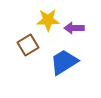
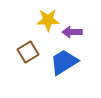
purple arrow: moved 2 px left, 4 px down
brown square: moved 7 px down
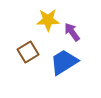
purple arrow: rotated 54 degrees clockwise
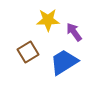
purple arrow: moved 2 px right
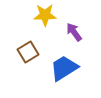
yellow star: moved 3 px left, 5 px up
blue trapezoid: moved 6 px down
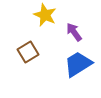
yellow star: rotated 25 degrees clockwise
blue trapezoid: moved 14 px right, 4 px up
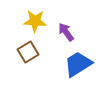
yellow star: moved 10 px left, 6 px down; rotated 20 degrees counterclockwise
purple arrow: moved 8 px left
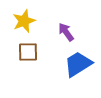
yellow star: moved 11 px left; rotated 25 degrees counterclockwise
brown square: rotated 30 degrees clockwise
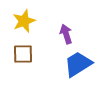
purple arrow: moved 2 px down; rotated 18 degrees clockwise
brown square: moved 5 px left, 2 px down
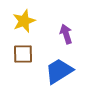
blue trapezoid: moved 19 px left, 7 px down
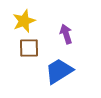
brown square: moved 6 px right, 6 px up
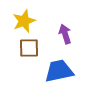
purple arrow: moved 1 px left
blue trapezoid: rotated 20 degrees clockwise
